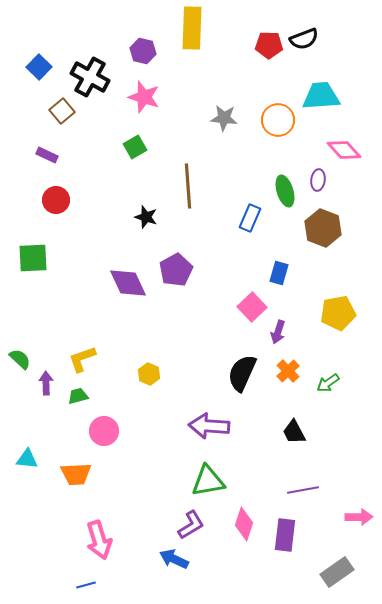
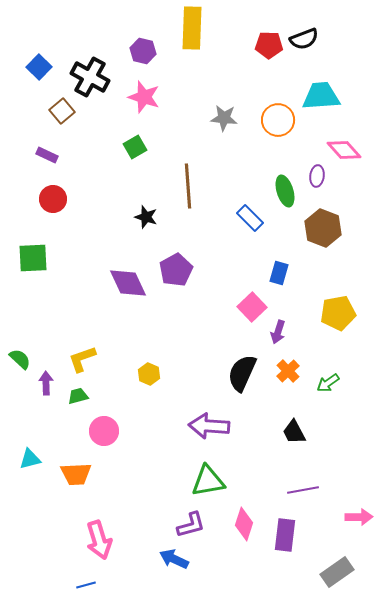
purple ellipse at (318, 180): moved 1 px left, 4 px up
red circle at (56, 200): moved 3 px left, 1 px up
blue rectangle at (250, 218): rotated 68 degrees counterclockwise
cyan triangle at (27, 459): moved 3 px right; rotated 20 degrees counterclockwise
purple L-shape at (191, 525): rotated 16 degrees clockwise
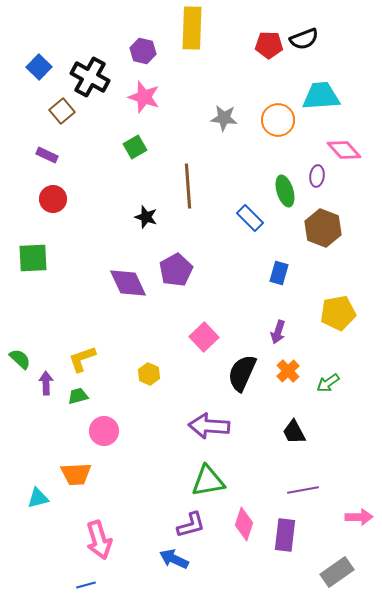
pink square at (252, 307): moved 48 px left, 30 px down
cyan triangle at (30, 459): moved 8 px right, 39 px down
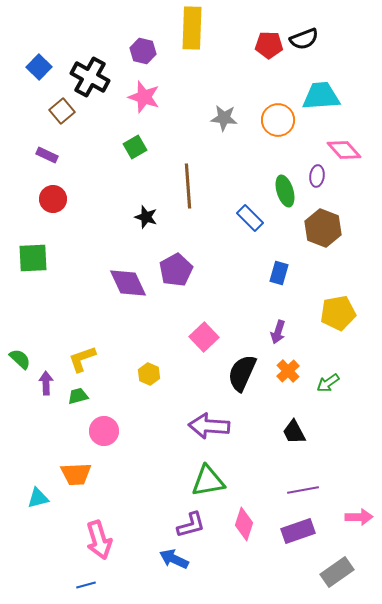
purple rectangle at (285, 535): moved 13 px right, 4 px up; rotated 64 degrees clockwise
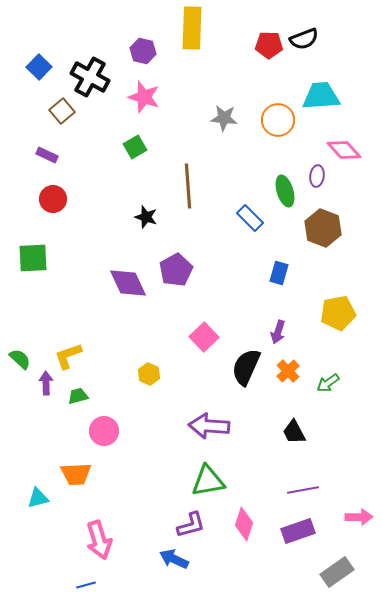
yellow L-shape at (82, 359): moved 14 px left, 3 px up
black semicircle at (242, 373): moved 4 px right, 6 px up
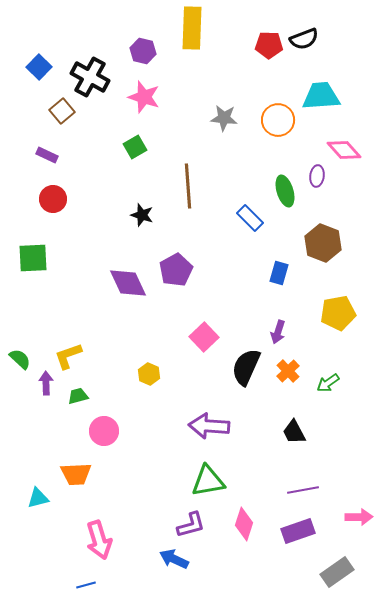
black star at (146, 217): moved 4 px left, 2 px up
brown hexagon at (323, 228): moved 15 px down
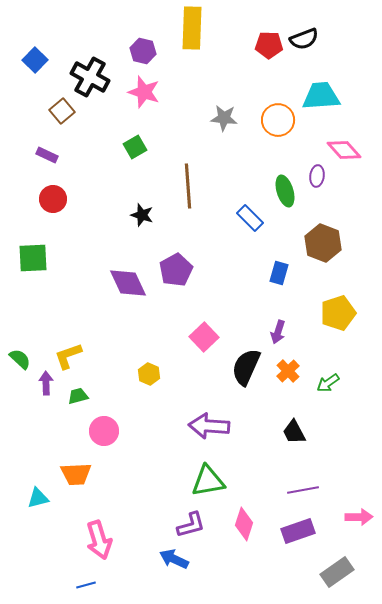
blue square at (39, 67): moved 4 px left, 7 px up
pink star at (144, 97): moved 5 px up
yellow pentagon at (338, 313): rotated 8 degrees counterclockwise
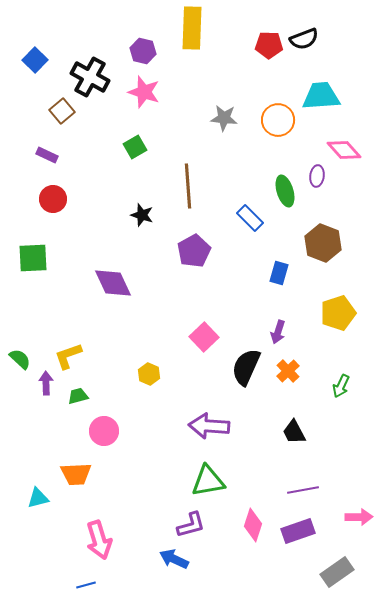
purple pentagon at (176, 270): moved 18 px right, 19 px up
purple diamond at (128, 283): moved 15 px left
green arrow at (328, 383): moved 13 px right, 3 px down; rotated 30 degrees counterclockwise
pink diamond at (244, 524): moved 9 px right, 1 px down
